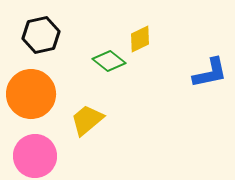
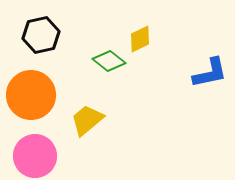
orange circle: moved 1 px down
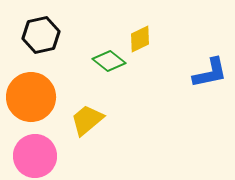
orange circle: moved 2 px down
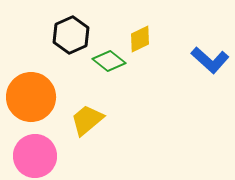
black hexagon: moved 30 px right; rotated 12 degrees counterclockwise
blue L-shape: moved 13 px up; rotated 54 degrees clockwise
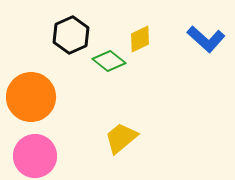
blue L-shape: moved 4 px left, 21 px up
yellow trapezoid: moved 34 px right, 18 px down
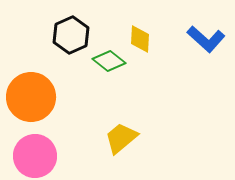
yellow diamond: rotated 60 degrees counterclockwise
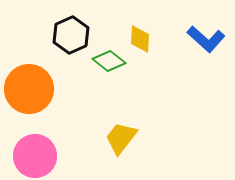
orange circle: moved 2 px left, 8 px up
yellow trapezoid: rotated 12 degrees counterclockwise
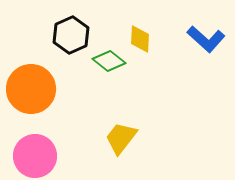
orange circle: moved 2 px right
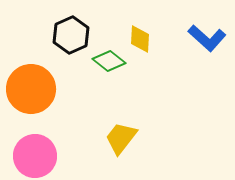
blue L-shape: moved 1 px right, 1 px up
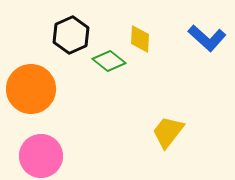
yellow trapezoid: moved 47 px right, 6 px up
pink circle: moved 6 px right
